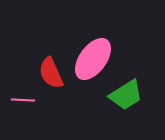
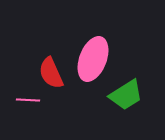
pink ellipse: rotated 15 degrees counterclockwise
pink line: moved 5 px right
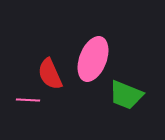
red semicircle: moved 1 px left, 1 px down
green trapezoid: rotated 54 degrees clockwise
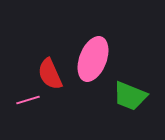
green trapezoid: moved 4 px right, 1 px down
pink line: rotated 20 degrees counterclockwise
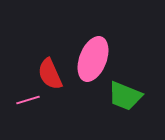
green trapezoid: moved 5 px left
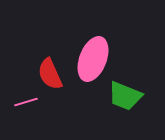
pink line: moved 2 px left, 2 px down
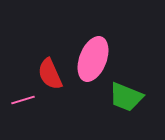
green trapezoid: moved 1 px right, 1 px down
pink line: moved 3 px left, 2 px up
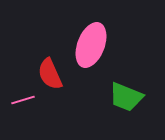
pink ellipse: moved 2 px left, 14 px up
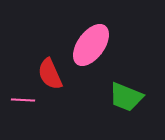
pink ellipse: rotated 15 degrees clockwise
pink line: rotated 20 degrees clockwise
